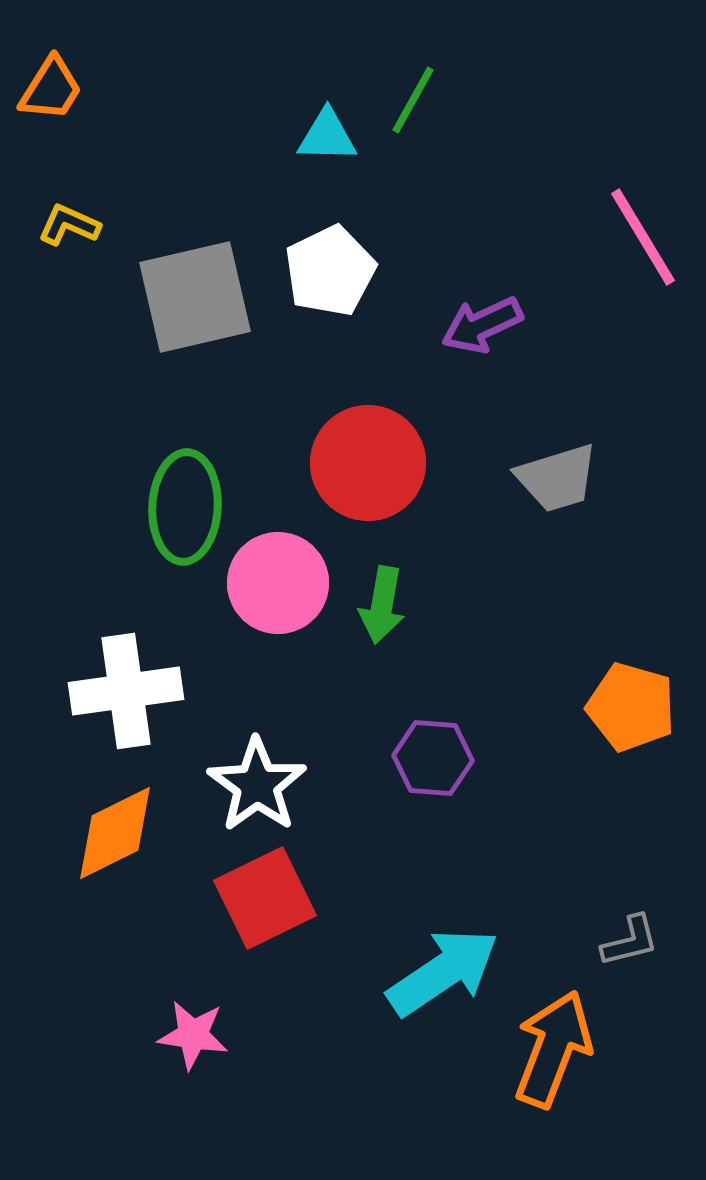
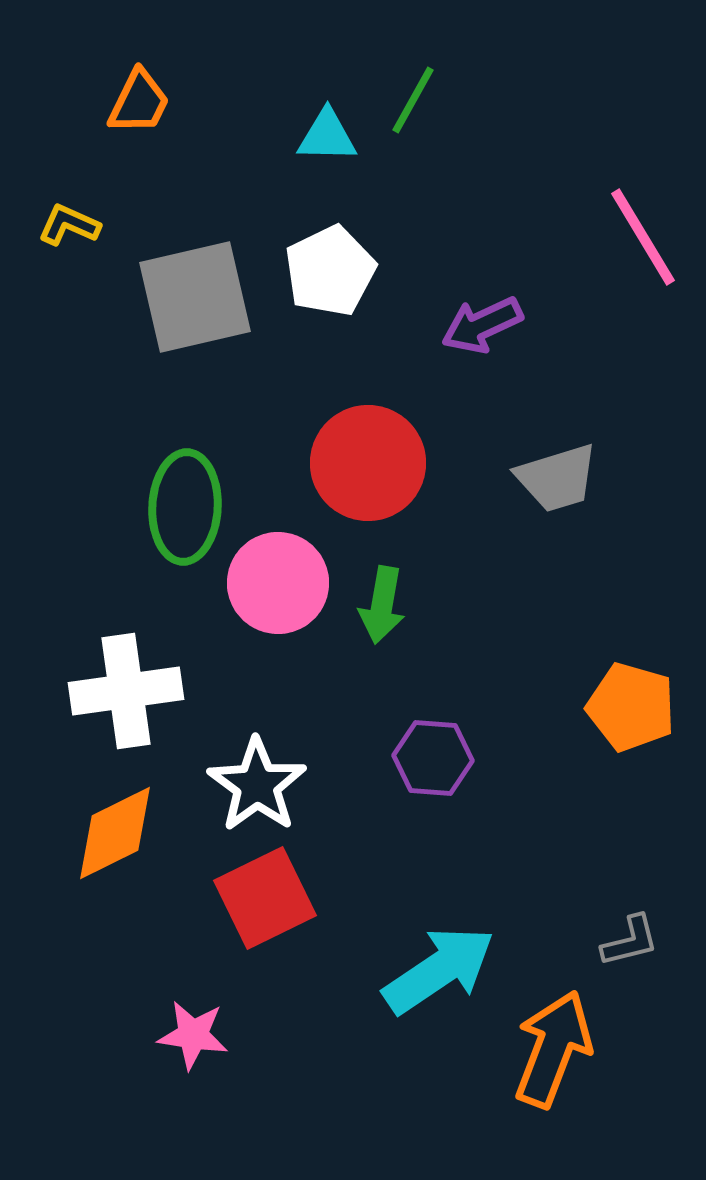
orange trapezoid: moved 88 px right, 13 px down; rotated 6 degrees counterclockwise
cyan arrow: moved 4 px left, 2 px up
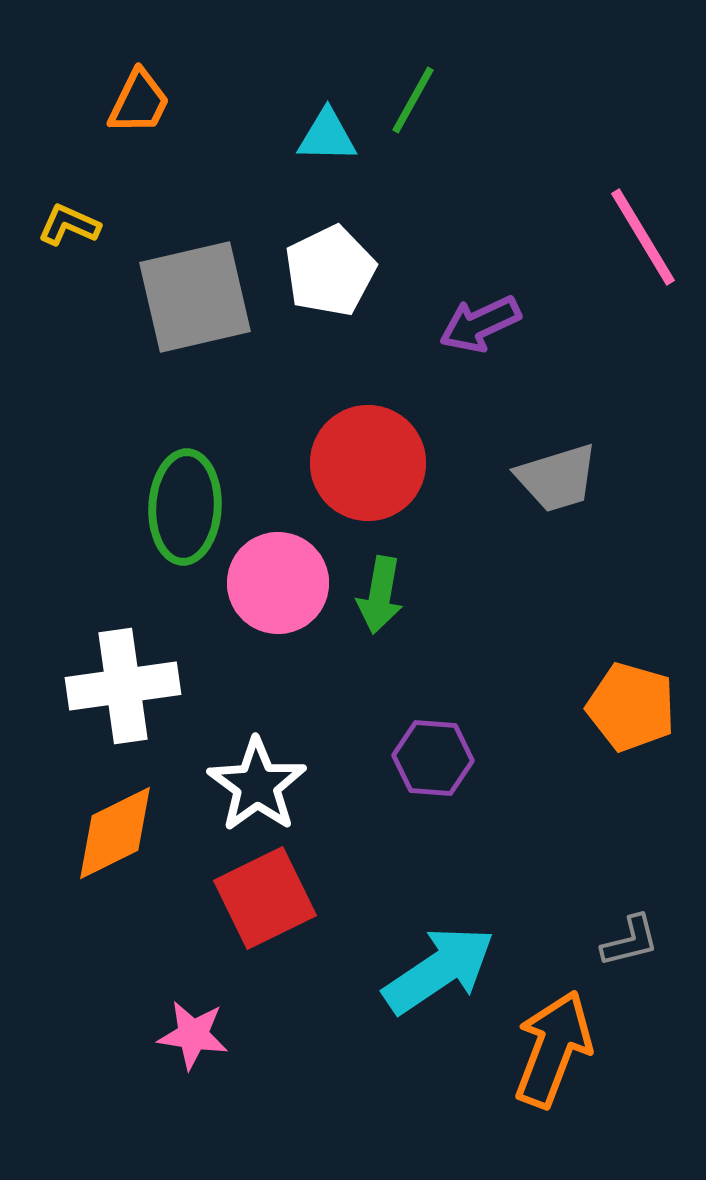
purple arrow: moved 2 px left, 1 px up
green arrow: moved 2 px left, 10 px up
white cross: moved 3 px left, 5 px up
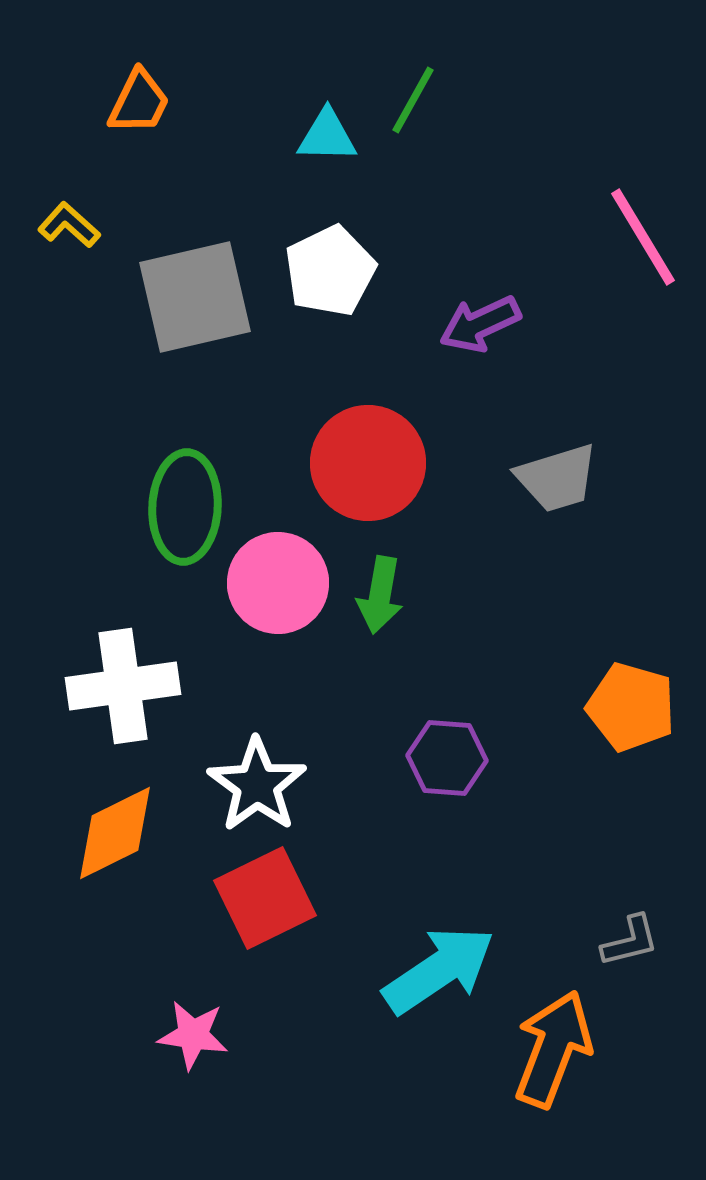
yellow L-shape: rotated 18 degrees clockwise
purple hexagon: moved 14 px right
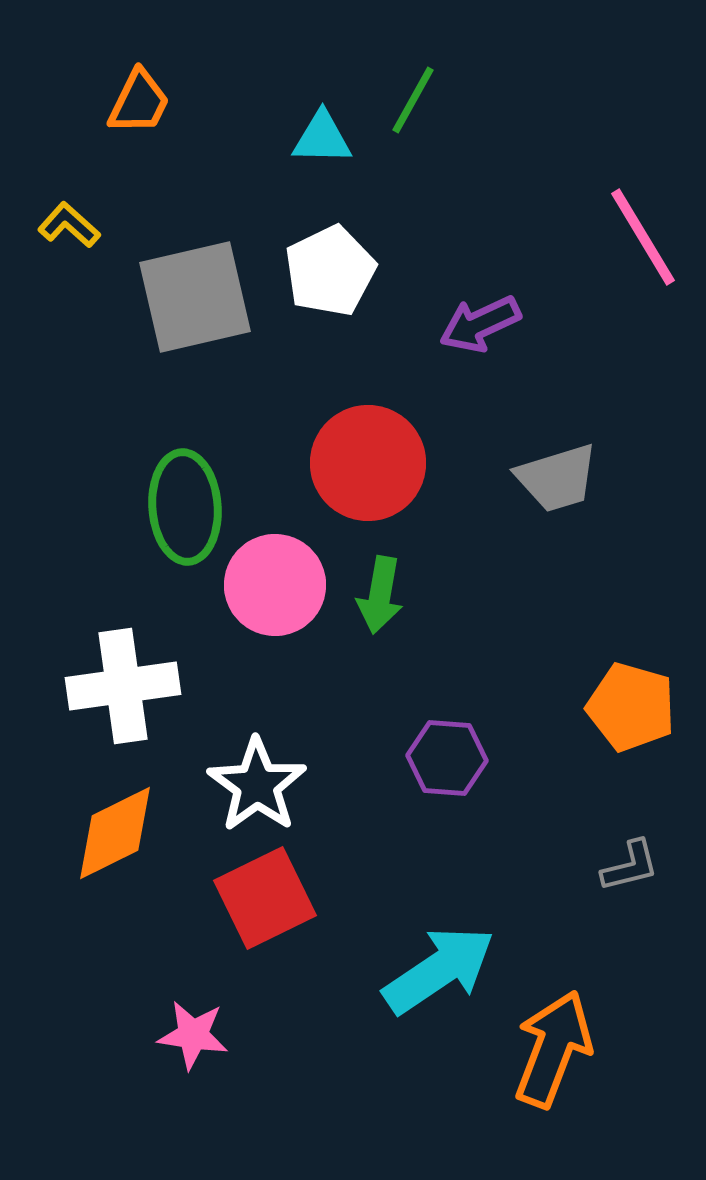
cyan triangle: moved 5 px left, 2 px down
green ellipse: rotated 7 degrees counterclockwise
pink circle: moved 3 px left, 2 px down
gray L-shape: moved 75 px up
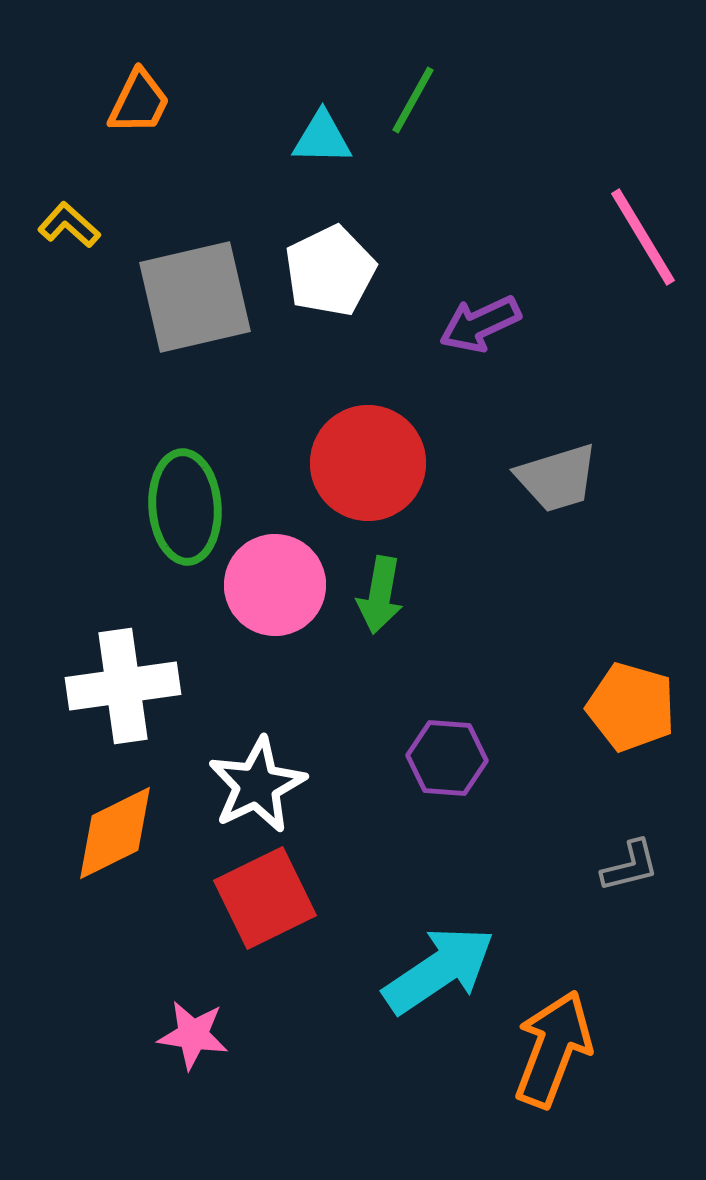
white star: rotated 10 degrees clockwise
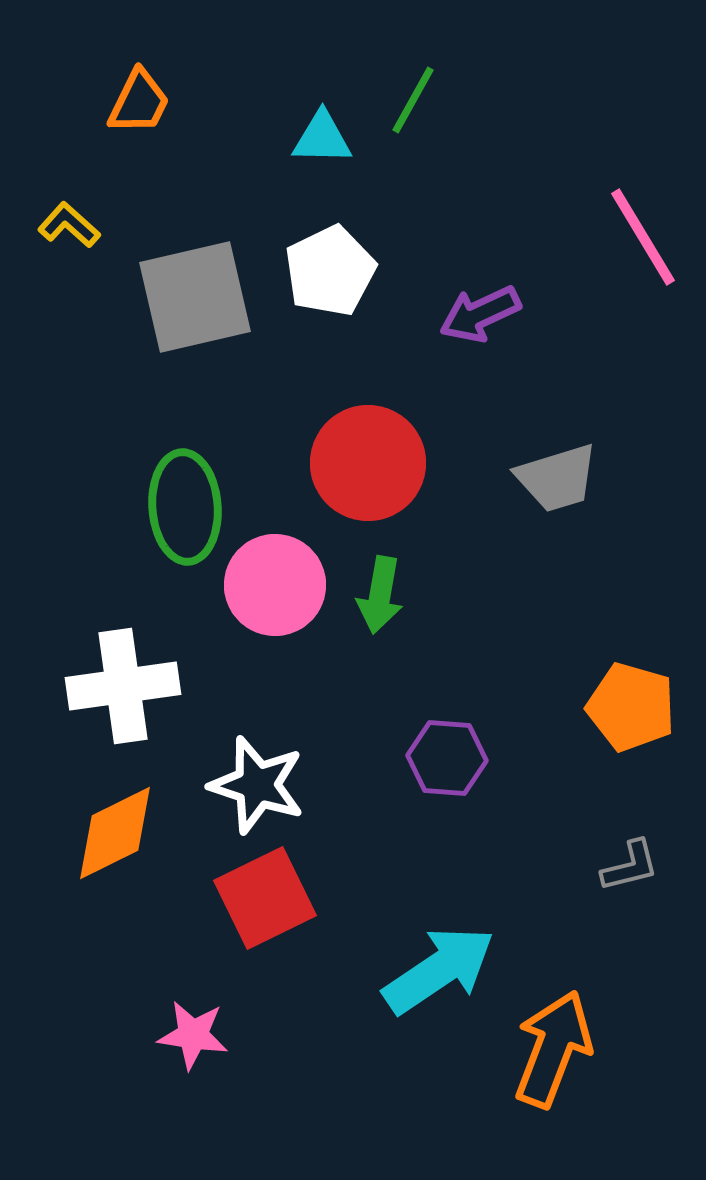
purple arrow: moved 10 px up
white star: rotated 28 degrees counterclockwise
